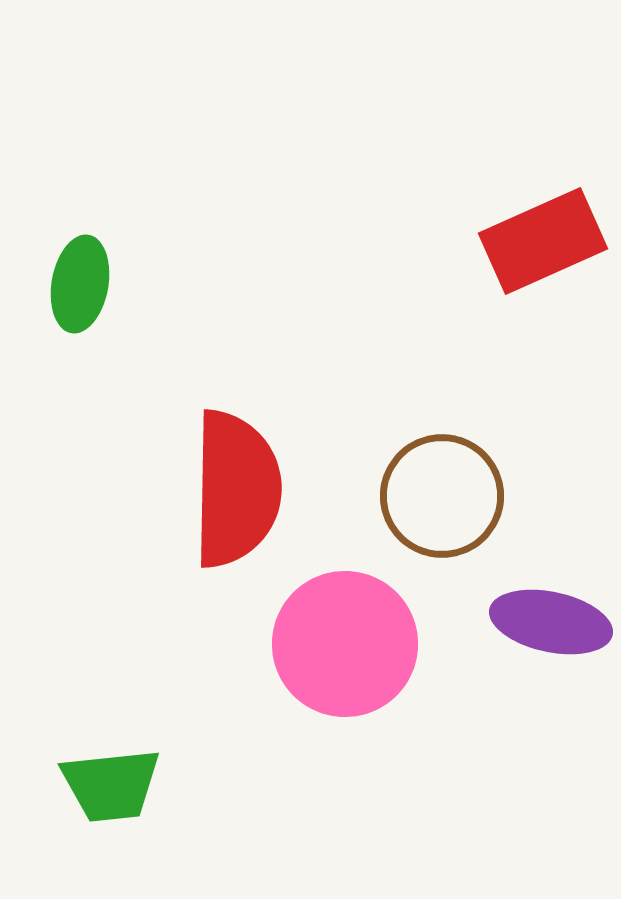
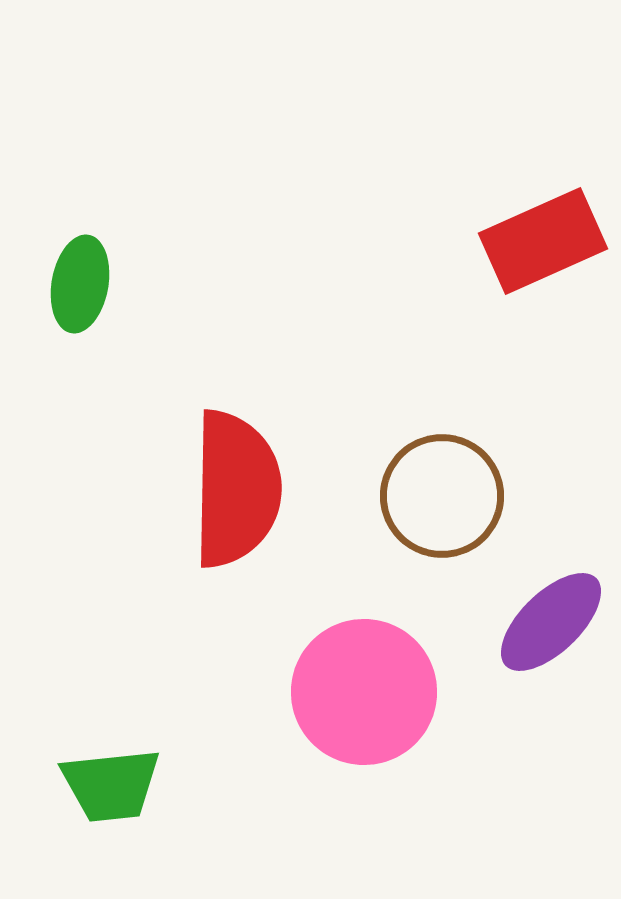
purple ellipse: rotated 56 degrees counterclockwise
pink circle: moved 19 px right, 48 px down
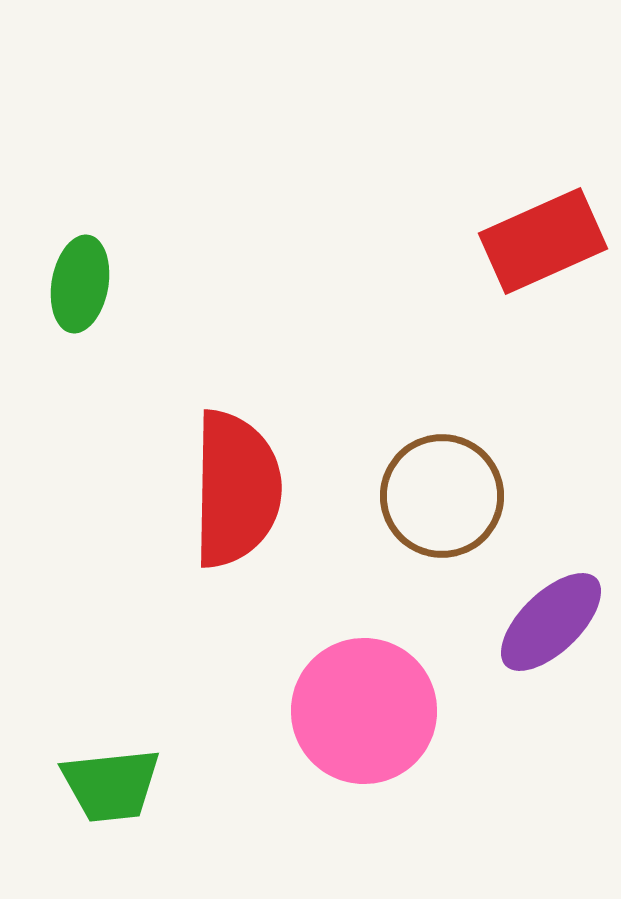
pink circle: moved 19 px down
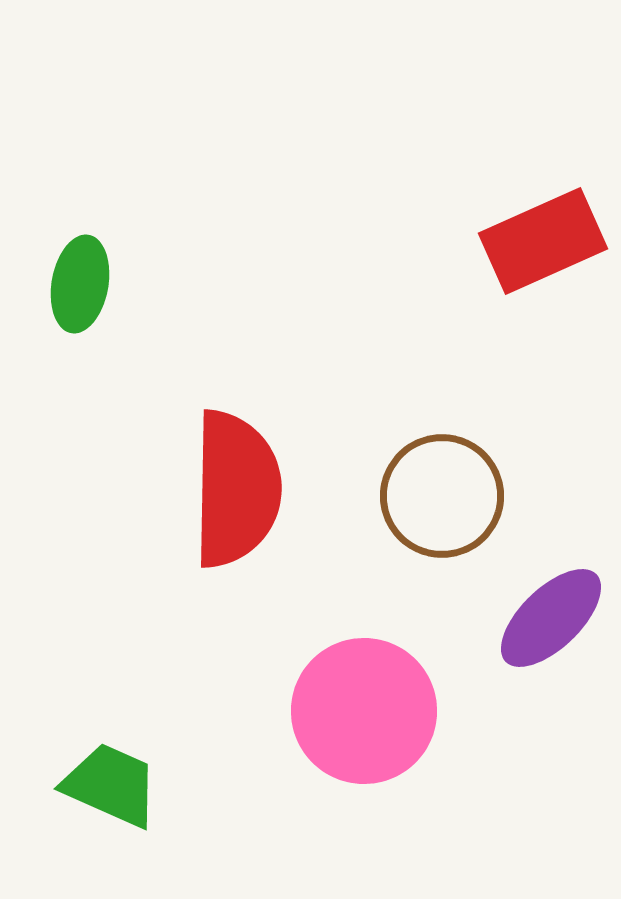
purple ellipse: moved 4 px up
green trapezoid: rotated 150 degrees counterclockwise
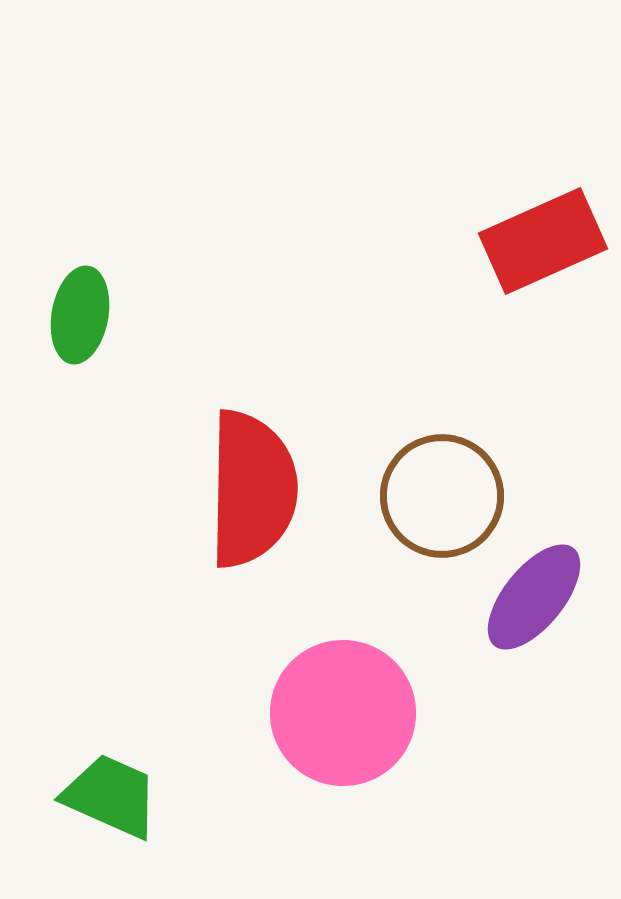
green ellipse: moved 31 px down
red semicircle: moved 16 px right
purple ellipse: moved 17 px left, 21 px up; rotated 7 degrees counterclockwise
pink circle: moved 21 px left, 2 px down
green trapezoid: moved 11 px down
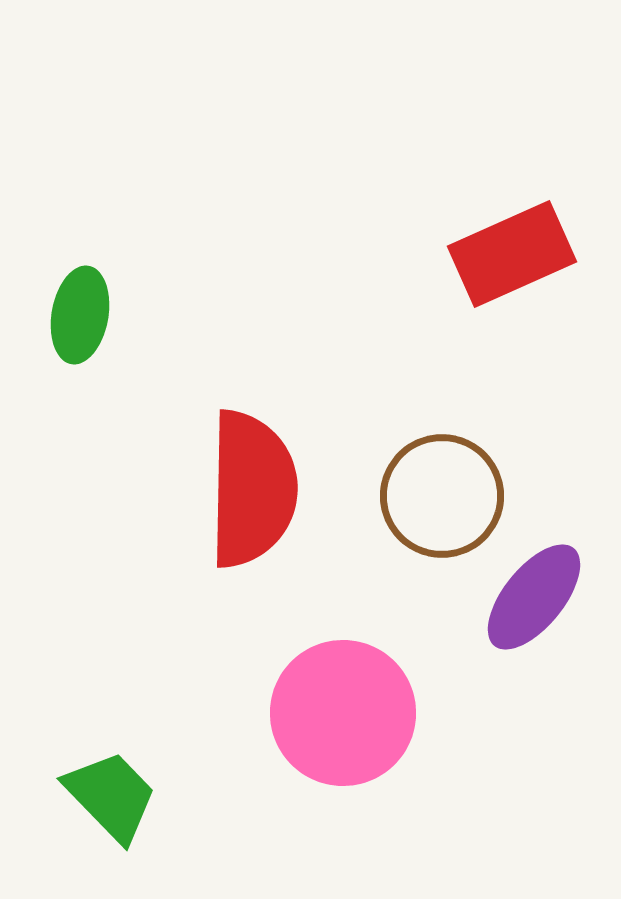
red rectangle: moved 31 px left, 13 px down
green trapezoid: rotated 22 degrees clockwise
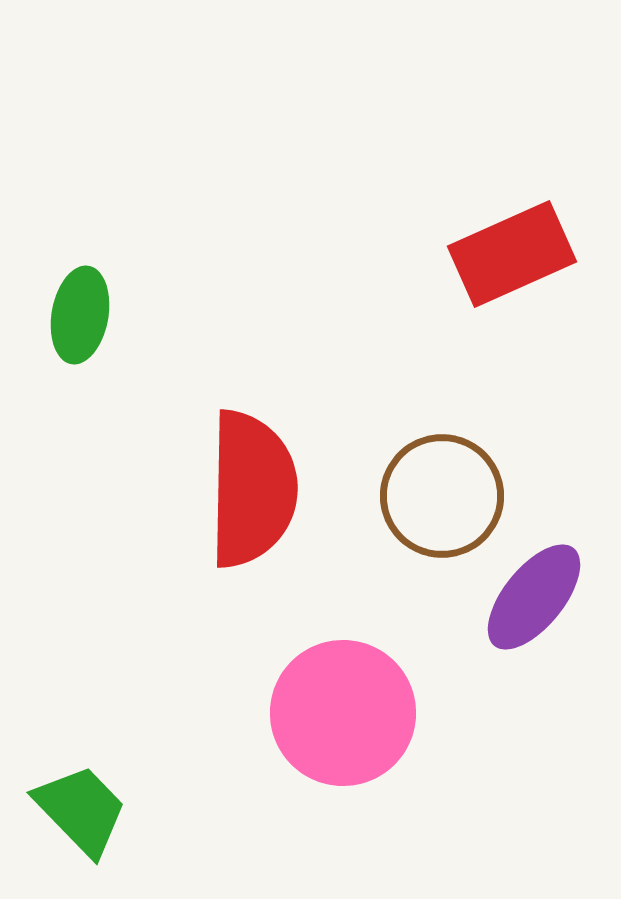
green trapezoid: moved 30 px left, 14 px down
